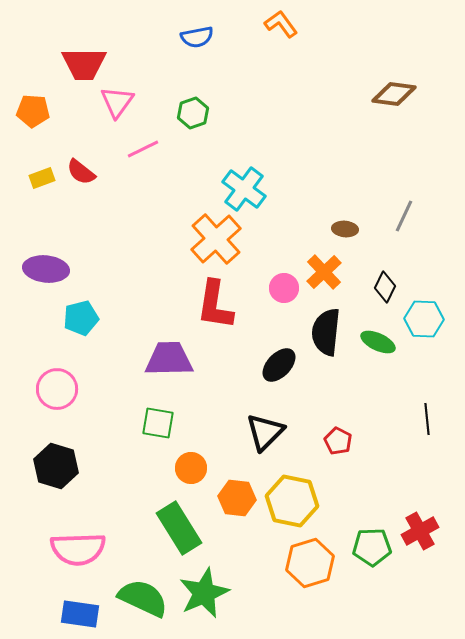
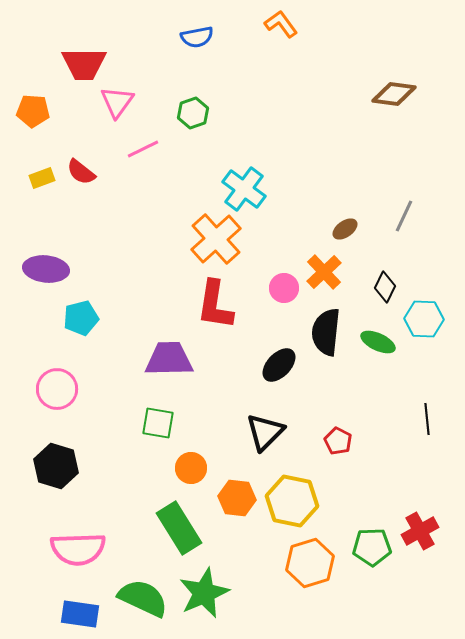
brown ellipse at (345, 229): rotated 40 degrees counterclockwise
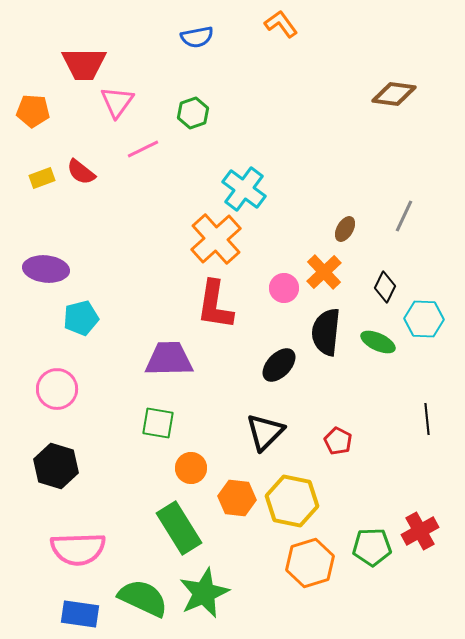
brown ellipse at (345, 229): rotated 25 degrees counterclockwise
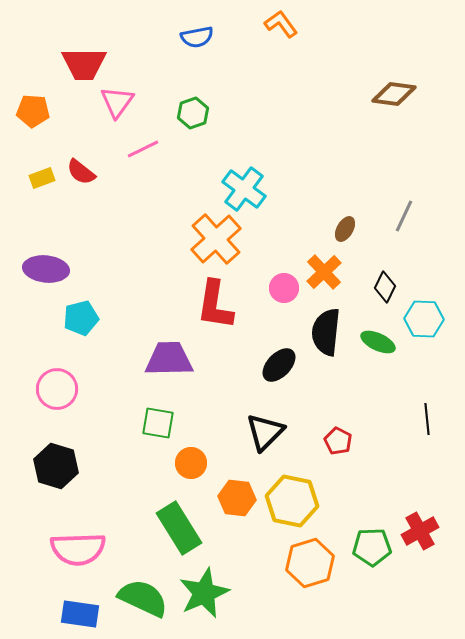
orange circle at (191, 468): moved 5 px up
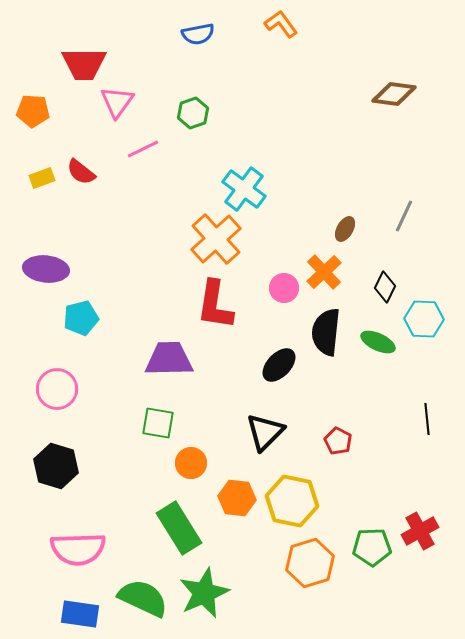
blue semicircle at (197, 37): moved 1 px right, 3 px up
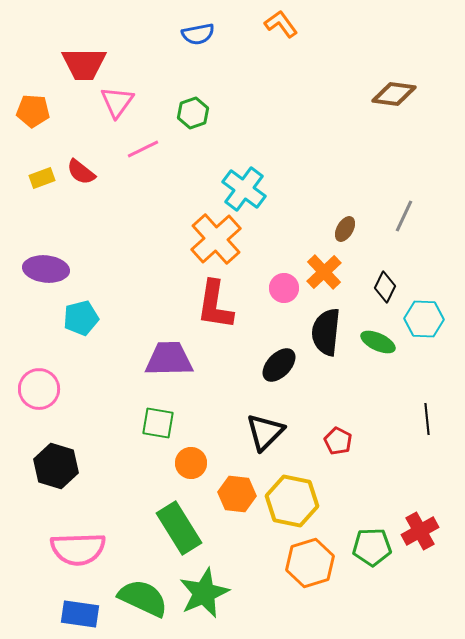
pink circle at (57, 389): moved 18 px left
orange hexagon at (237, 498): moved 4 px up
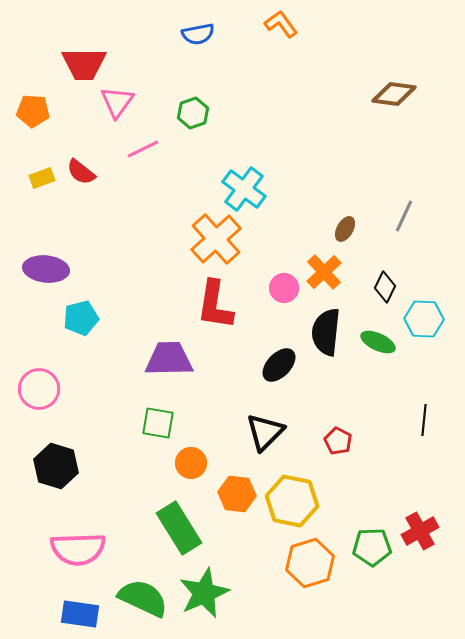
black line at (427, 419): moved 3 px left, 1 px down; rotated 12 degrees clockwise
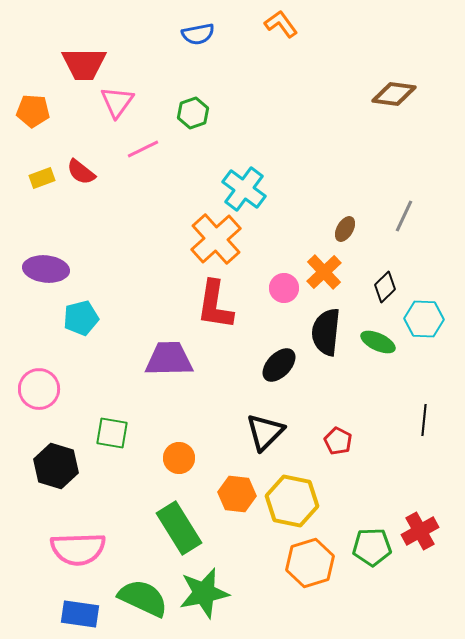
black diamond at (385, 287): rotated 20 degrees clockwise
green square at (158, 423): moved 46 px left, 10 px down
orange circle at (191, 463): moved 12 px left, 5 px up
green star at (204, 593): rotated 12 degrees clockwise
